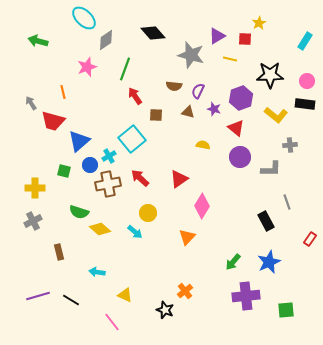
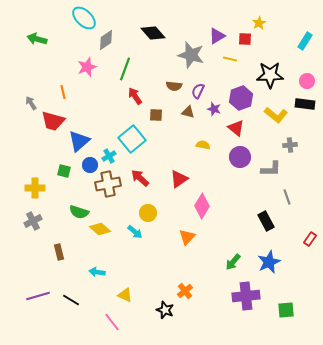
green arrow at (38, 41): moved 1 px left, 2 px up
gray line at (287, 202): moved 5 px up
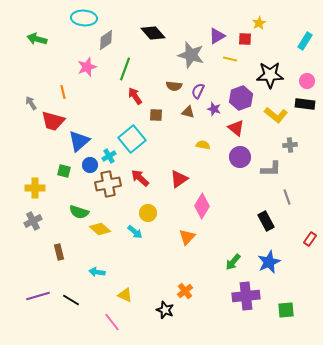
cyan ellipse at (84, 18): rotated 40 degrees counterclockwise
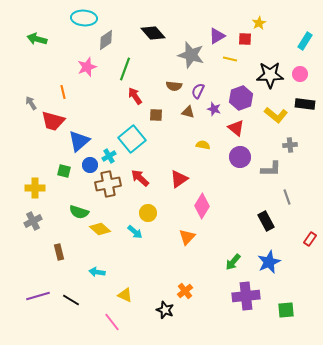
pink circle at (307, 81): moved 7 px left, 7 px up
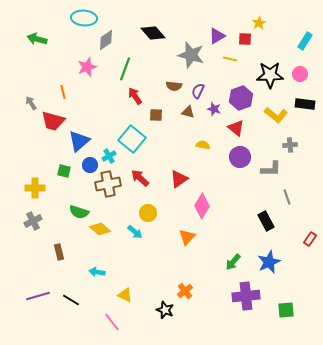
cyan square at (132, 139): rotated 12 degrees counterclockwise
